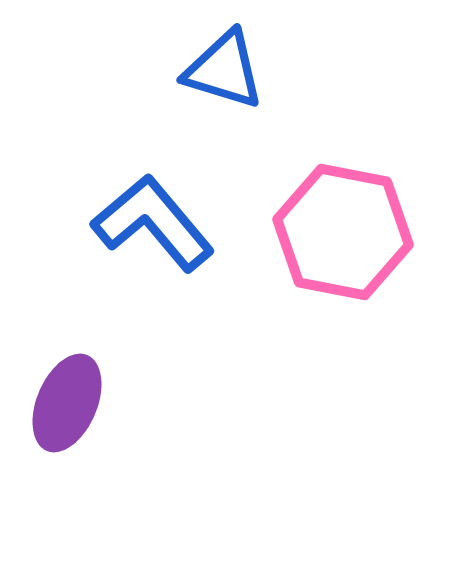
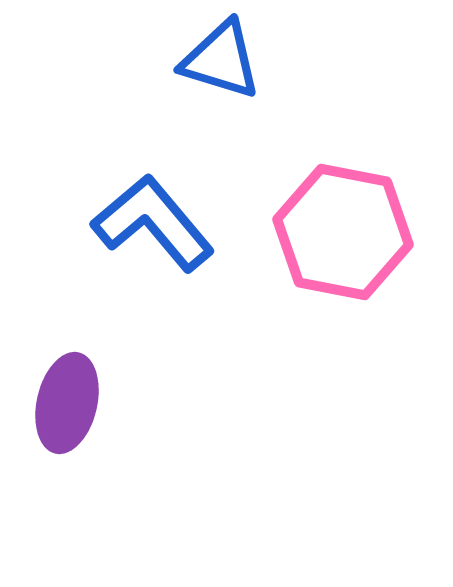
blue triangle: moved 3 px left, 10 px up
purple ellipse: rotated 10 degrees counterclockwise
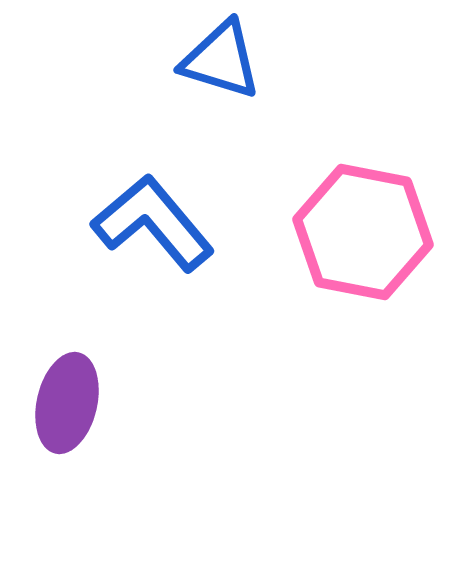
pink hexagon: moved 20 px right
